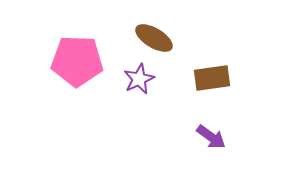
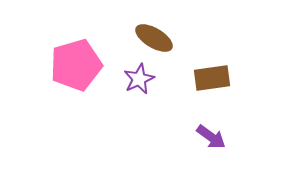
pink pentagon: moved 1 px left, 4 px down; rotated 18 degrees counterclockwise
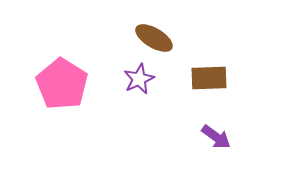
pink pentagon: moved 14 px left, 19 px down; rotated 24 degrees counterclockwise
brown rectangle: moved 3 px left; rotated 6 degrees clockwise
purple arrow: moved 5 px right
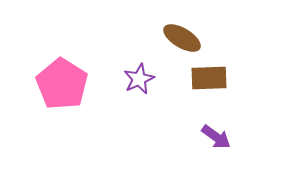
brown ellipse: moved 28 px right
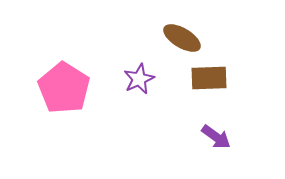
pink pentagon: moved 2 px right, 4 px down
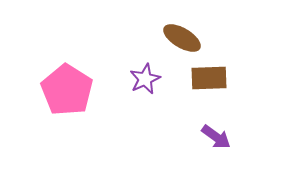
purple star: moved 6 px right
pink pentagon: moved 3 px right, 2 px down
